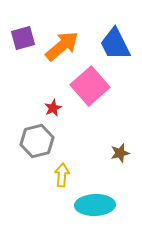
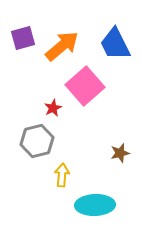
pink square: moved 5 px left
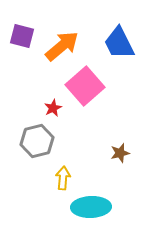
purple square: moved 1 px left, 2 px up; rotated 30 degrees clockwise
blue trapezoid: moved 4 px right, 1 px up
yellow arrow: moved 1 px right, 3 px down
cyan ellipse: moved 4 px left, 2 px down
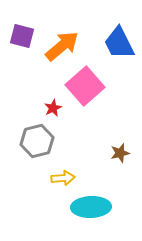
yellow arrow: rotated 80 degrees clockwise
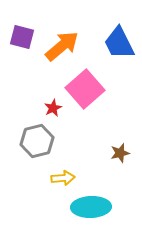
purple square: moved 1 px down
pink square: moved 3 px down
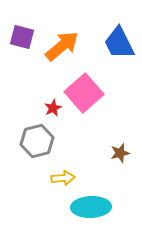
pink square: moved 1 px left, 4 px down
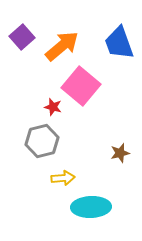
purple square: rotated 35 degrees clockwise
blue trapezoid: rotated 6 degrees clockwise
pink square: moved 3 px left, 7 px up; rotated 9 degrees counterclockwise
red star: moved 1 px up; rotated 30 degrees counterclockwise
gray hexagon: moved 5 px right
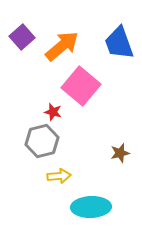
red star: moved 5 px down
yellow arrow: moved 4 px left, 2 px up
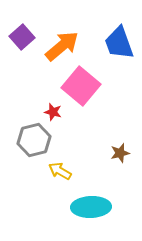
gray hexagon: moved 8 px left, 1 px up
yellow arrow: moved 1 px right, 5 px up; rotated 145 degrees counterclockwise
